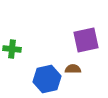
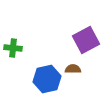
purple square: rotated 16 degrees counterclockwise
green cross: moved 1 px right, 1 px up
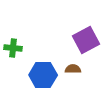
blue hexagon: moved 4 px left, 4 px up; rotated 12 degrees clockwise
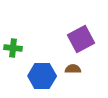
purple square: moved 5 px left, 1 px up
blue hexagon: moved 1 px left, 1 px down
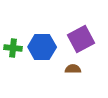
blue hexagon: moved 29 px up
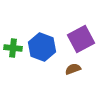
blue hexagon: rotated 20 degrees clockwise
brown semicircle: rotated 21 degrees counterclockwise
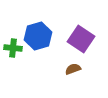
purple square: rotated 28 degrees counterclockwise
blue hexagon: moved 4 px left, 11 px up; rotated 24 degrees clockwise
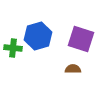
purple square: rotated 16 degrees counterclockwise
brown semicircle: rotated 21 degrees clockwise
